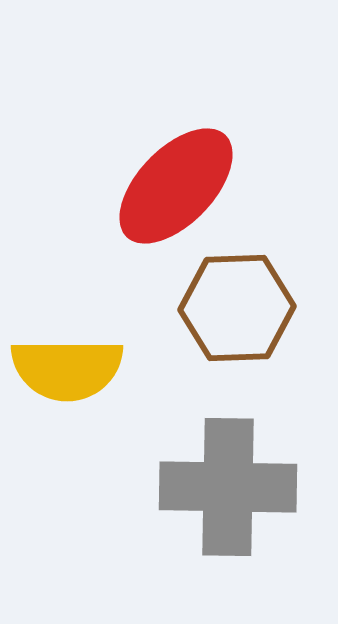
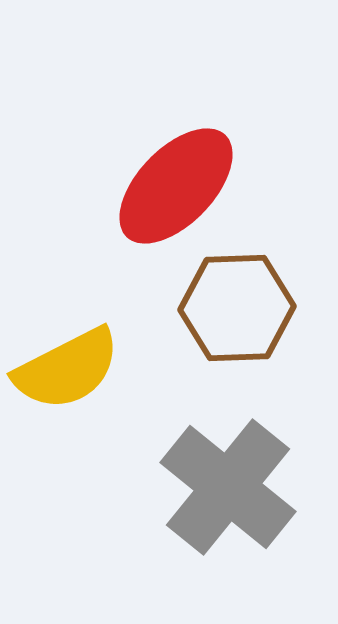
yellow semicircle: rotated 27 degrees counterclockwise
gray cross: rotated 38 degrees clockwise
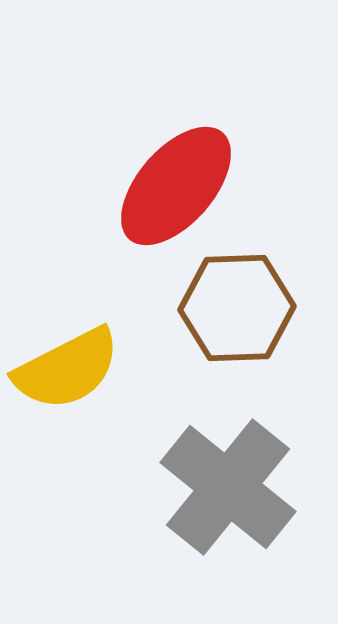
red ellipse: rotated 3 degrees counterclockwise
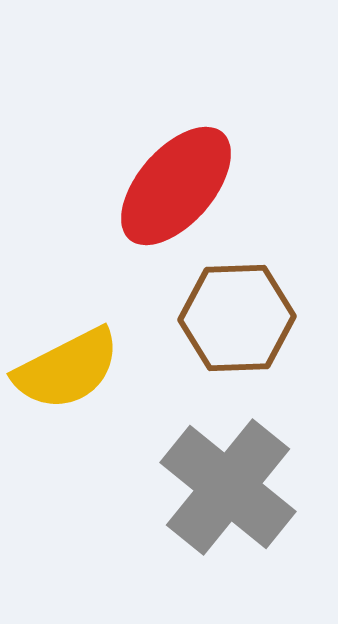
brown hexagon: moved 10 px down
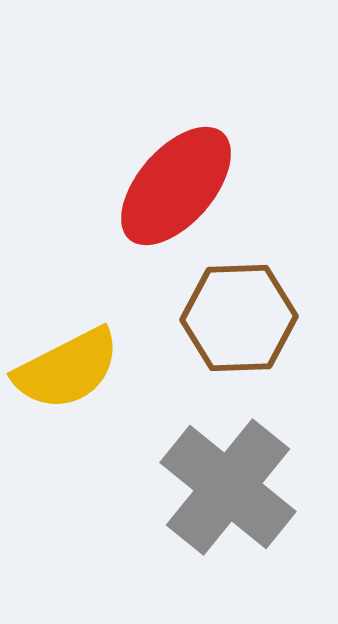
brown hexagon: moved 2 px right
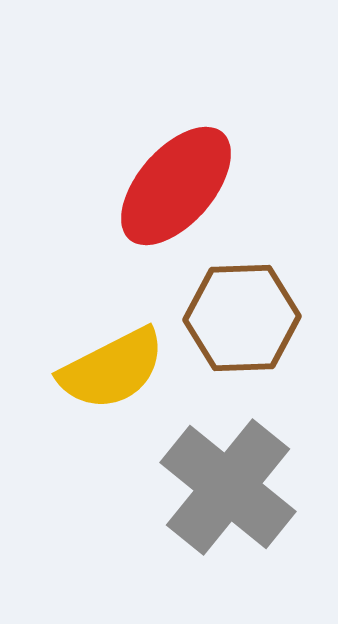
brown hexagon: moved 3 px right
yellow semicircle: moved 45 px right
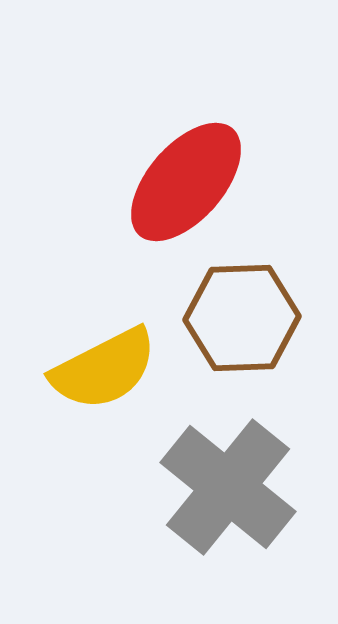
red ellipse: moved 10 px right, 4 px up
yellow semicircle: moved 8 px left
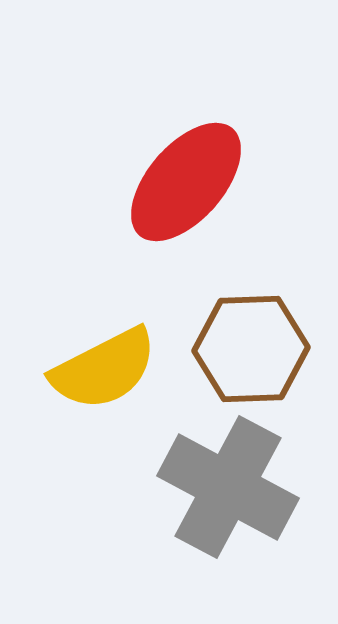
brown hexagon: moved 9 px right, 31 px down
gray cross: rotated 11 degrees counterclockwise
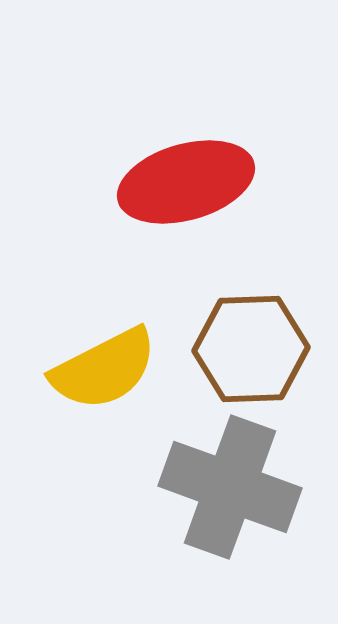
red ellipse: rotated 33 degrees clockwise
gray cross: moved 2 px right; rotated 8 degrees counterclockwise
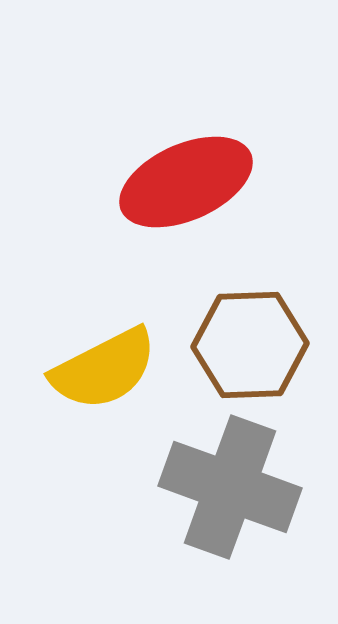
red ellipse: rotated 8 degrees counterclockwise
brown hexagon: moved 1 px left, 4 px up
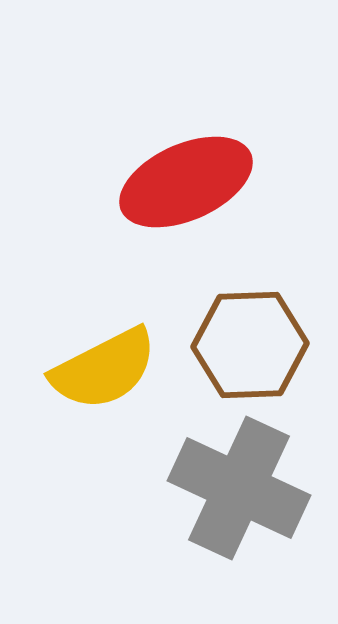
gray cross: moved 9 px right, 1 px down; rotated 5 degrees clockwise
